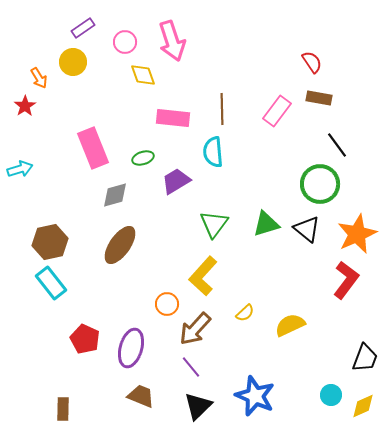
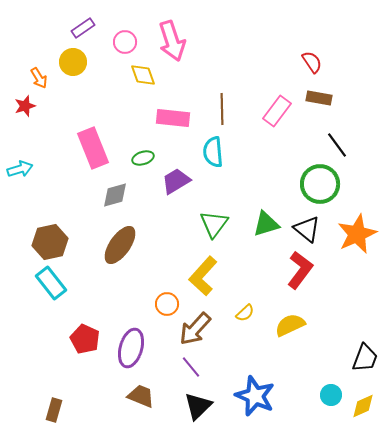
red star at (25, 106): rotated 15 degrees clockwise
red L-shape at (346, 280): moved 46 px left, 10 px up
brown rectangle at (63, 409): moved 9 px left, 1 px down; rotated 15 degrees clockwise
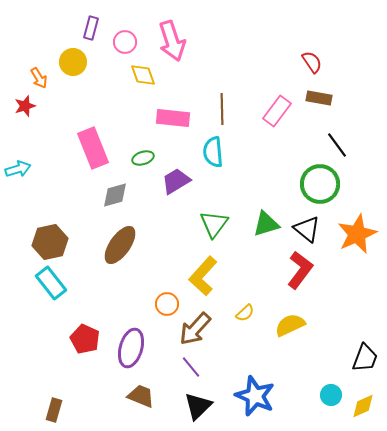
purple rectangle at (83, 28): moved 8 px right; rotated 40 degrees counterclockwise
cyan arrow at (20, 169): moved 2 px left
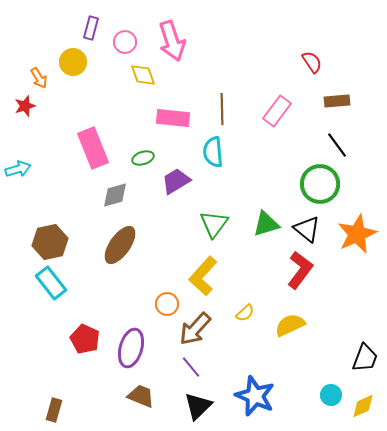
brown rectangle at (319, 98): moved 18 px right, 3 px down; rotated 15 degrees counterclockwise
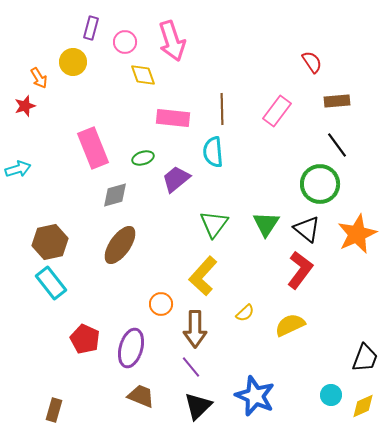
purple trapezoid at (176, 181): moved 2 px up; rotated 8 degrees counterclockwise
green triangle at (266, 224): rotated 40 degrees counterclockwise
orange circle at (167, 304): moved 6 px left
brown arrow at (195, 329): rotated 42 degrees counterclockwise
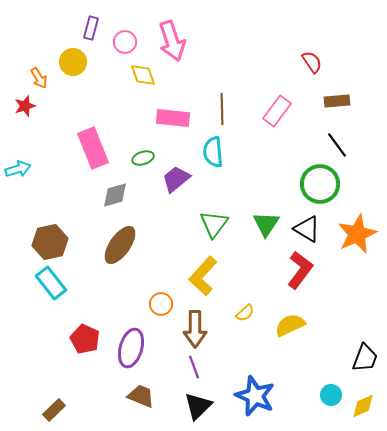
black triangle at (307, 229): rotated 8 degrees counterclockwise
purple line at (191, 367): moved 3 px right; rotated 20 degrees clockwise
brown rectangle at (54, 410): rotated 30 degrees clockwise
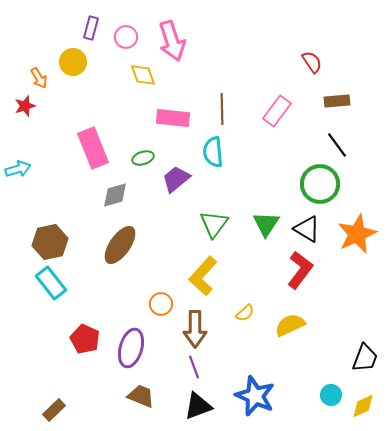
pink circle at (125, 42): moved 1 px right, 5 px up
black triangle at (198, 406): rotated 24 degrees clockwise
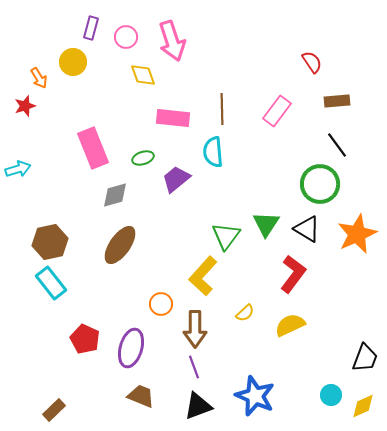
green triangle at (214, 224): moved 12 px right, 12 px down
red L-shape at (300, 270): moved 7 px left, 4 px down
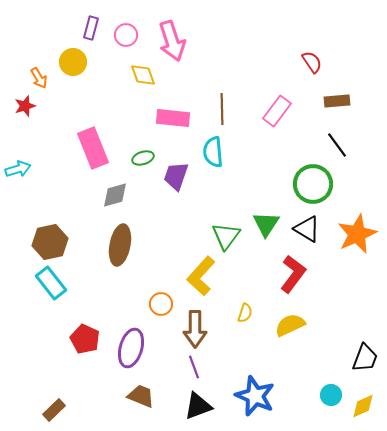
pink circle at (126, 37): moved 2 px up
purple trapezoid at (176, 179): moved 3 px up; rotated 32 degrees counterclockwise
green circle at (320, 184): moved 7 px left
brown ellipse at (120, 245): rotated 24 degrees counterclockwise
yellow L-shape at (203, 276): moved 2 px left
yellow semicircle at (245, 313): rotated 30 degrees counterclockwise
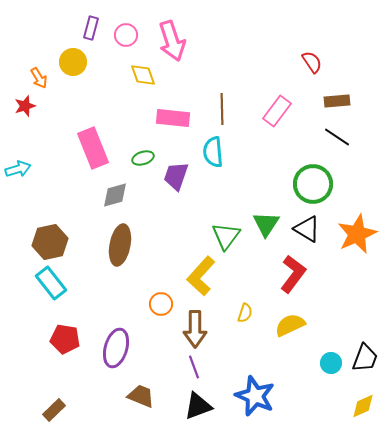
black line at (337, 145): moved 8 px up; rotated 20 degrees counterclockwise
red pentagon at (85, 339): moved 20 px left; rotated 16 degrees counterclockwise
purple ellipse at (131, 348): moved 15 px left
cyan circle at (331, 395): moved 32 px up
